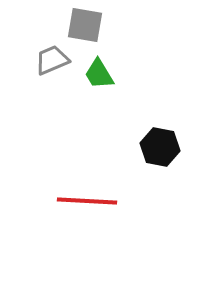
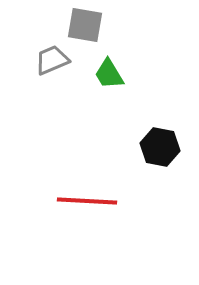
green trapezoid: moved 10 px right
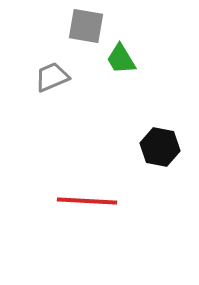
gray square: moved 1 px right, 1 px down
gray trapezoid: moved 17 px down
green trapezoid: moved 12 px right, 15 px up
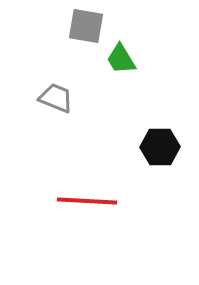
gray trapezoid: moved 4 px right, 21 px down; rotated 45 degrees clockwise
black hexagon: rotated 12 degrees counterclockwise
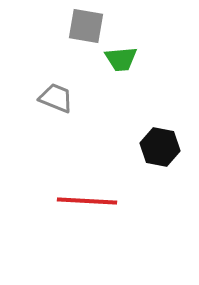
green trapezoid: rotated 64 degrees counterclockwise
black hexagon: rotated 12 degrees clockwise
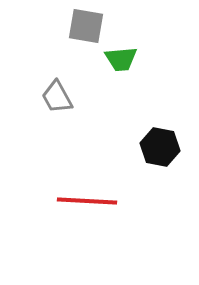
gray trapezoid: moved 1 px right, 1 px up; rotated 141 degrees counterclockwise
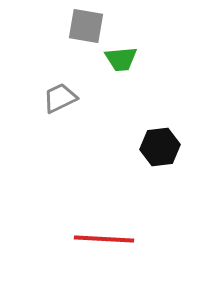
gray trapezoid: moved 3 px right, 1 px down; rotated 93 degrees clockwise
black hexagon: rotated 18 degrees counterclockwise
red line: moved 17 px right, 38 px down
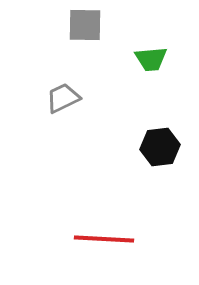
gray square: moved 1 px left, 1 px up; rotated 9 degrees counterclockwise
green trapezoid: moved 30 px right
gray trapezoid: moved 3 px right
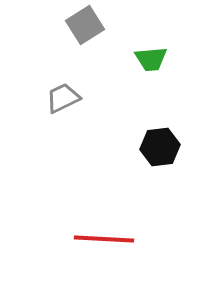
gray square: rotated 33 degrees counterclockwise
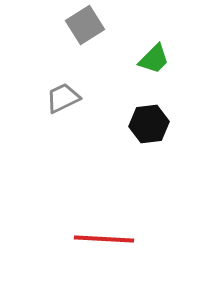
green trapezoid: moved 3 px right; rotated 40 degrees counterclockwise
black hexagon: moved 11 px left, 23 px up
